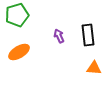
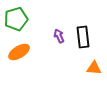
green pentagon: moved 1 px left, 4 px down
black rectangle: moved 5 px left, 2 px down
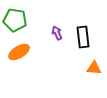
green pentagon: moved 1 px left, 1 px down; rotated 25 degrees clockwise
purple arrow: moved 2 px left, 3 px up
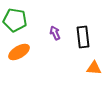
purple arrow: moved 2 px left
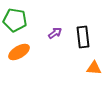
purple arrow: rotated 80 degrees clockwise
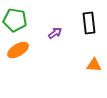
black rectangle: moved 6 px right, 14 px up
orange ellipse: moved 1 px left, 2 px up
orange triangle: moved 3 px up
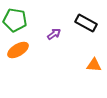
black rectangle: moved 3 px left; rotated 55 degrees counterclockwise
purple arrow: moved 1 px left, 1 px down
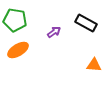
purple arrow: moved 2 px up
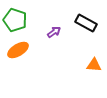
green pentagon: rotated 10 degrees clockwise
